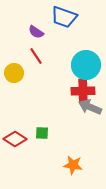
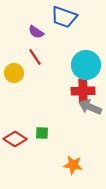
red line: moved 1 px left, 1 px down
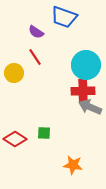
green square: moved 2 px right
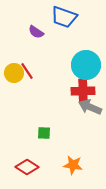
red line: moved 8 px left, 14 px down
red diamond: moved 12 px right, 28 px down
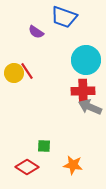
cyan circle: moved 5 px up
green square: moved 13 px down
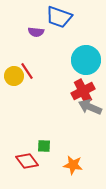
blue trapezoid: moved 5 px left
purple semicircle: rotated 28 degrees counterclockwise
yellow circle: moved 3 px down
red cross: rotated 25 degrees counterclockwise
red diamond: moved 6 px up; rotated 20 degrees clockwise
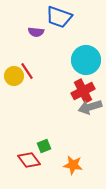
gray arrow: rotated 40 degrees counterclockwise
green square: rotated 24 degrees counterclockwise
red diamond: moved 2 px right, 1 px up
